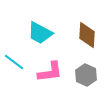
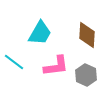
cyan trapezoid: rotated 88 degrees counterclockwise
pink L-shape: moved 6 px right, 6 px up
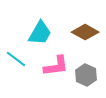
brown diamond: moved 2 px left, 3 px up; rotated 64 degrees counterclockwise
cyan line: moved 2 px right, 3 px up
